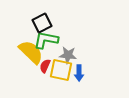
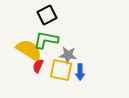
black square: moved 5 px right, 8 px up
yellow semicircle: moved 2 px left, 2 px up; rotated 12 degrees counterclockwise
red semicircle: moved 7 px left
blue arrow: moved 1 px right, 1 px up
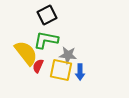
yellow semicircle: moved 3 px left, 3 px down; rotated 20 degrees clockwise
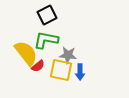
red semicircle: rotated 152 degrees counterclockwise
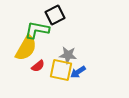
black square: moved 8 px right
green L-shape: moved 9 px left, 10 px up
yellow semicircle: moved 5 px up; rotated 68 degrees clockwise
blue arrow: moved 2 px left; rotated 56 degrees clockwise
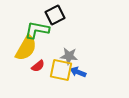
gray star: moved 1 px right, 1 px down
blue arrow: rotated 56 degrees clockwise
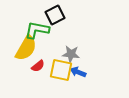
gray star: moved 2 px right, 2 px up
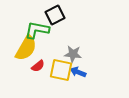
gray star: moved 2 px right
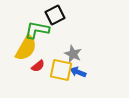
gray star: rotated 18 degrees clockwise
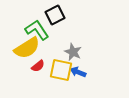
green L-shape: rotated 45 degrees clockwise
yellow semicircle: moved 1 px right; rotated 28 degrees clockwise
gray star: moved 2 px up
